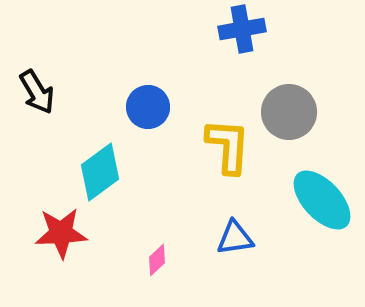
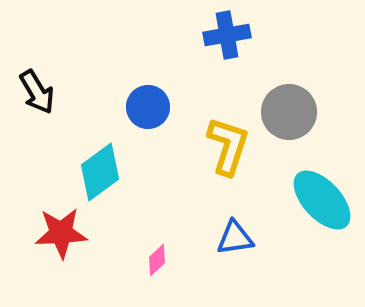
blue cross: moved 15 px left, 6 px down
yellow L-shape: rotated 14 degrees clockwise
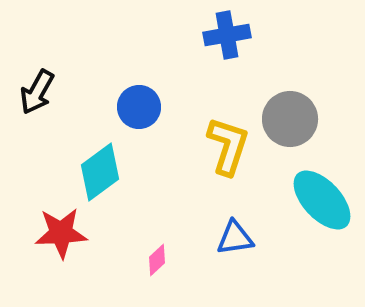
black arrow: rotated 60 degrees clockwise
blue circle: moved 9 px left
gray circle: moved 1 px right, 7 px down
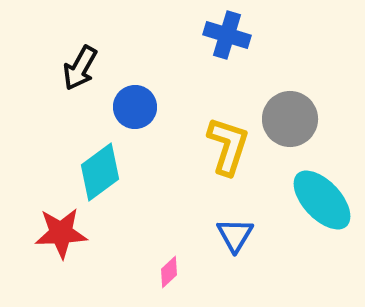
blue cross: rotated 27 degrees clockwise
black arrow: moved 43 px right, 24 px up
blue circle: moved 4 px left
blue triangle: moved 3 px up; rotated 51 degrees counterclockwise
pink diamond: moved 12 px right, 12 px down
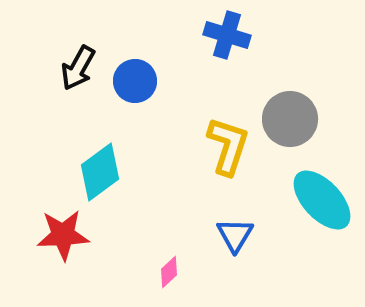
black arrow: moved 2 px left
blue circle: moved 26 px up
red star: moved 2 px right, 2 px down
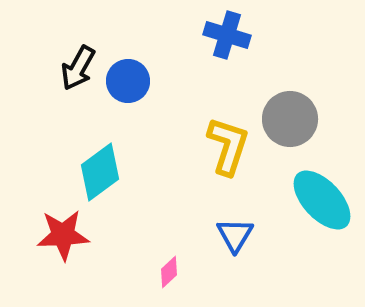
blue circle: moved 7 px left
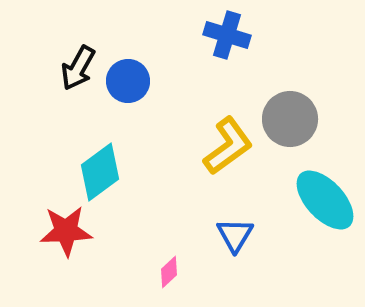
yellow L-shape: rotated 36 degrees clockwise
cyan ellipse: moved 3 px right
red star: moved 3 px right, 4 px up
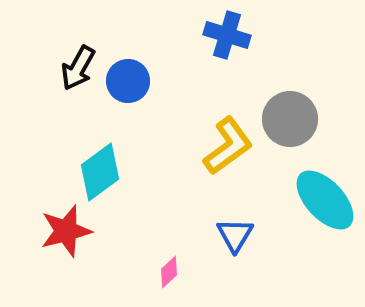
red star: rotated 12 degrees counterclockwise
